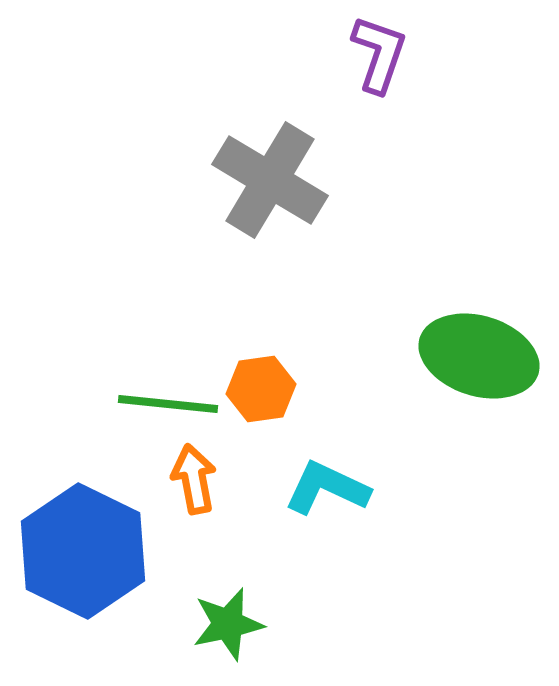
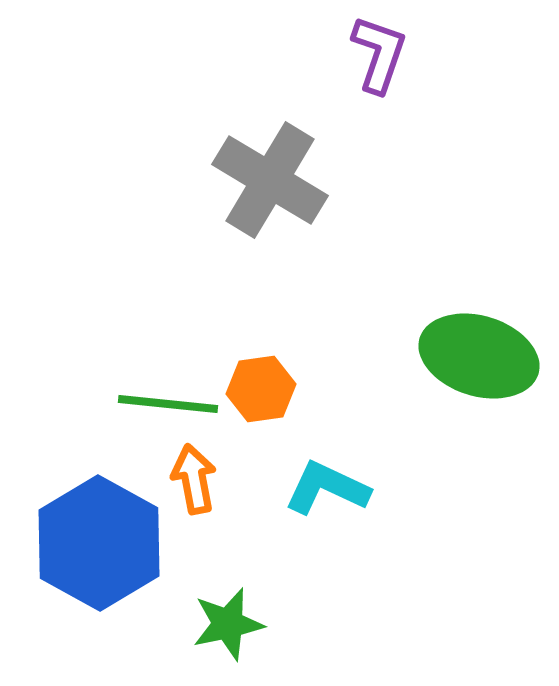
blue hexagon: moved 16 px right, 8 px up; rotated 3 degrees clockwise
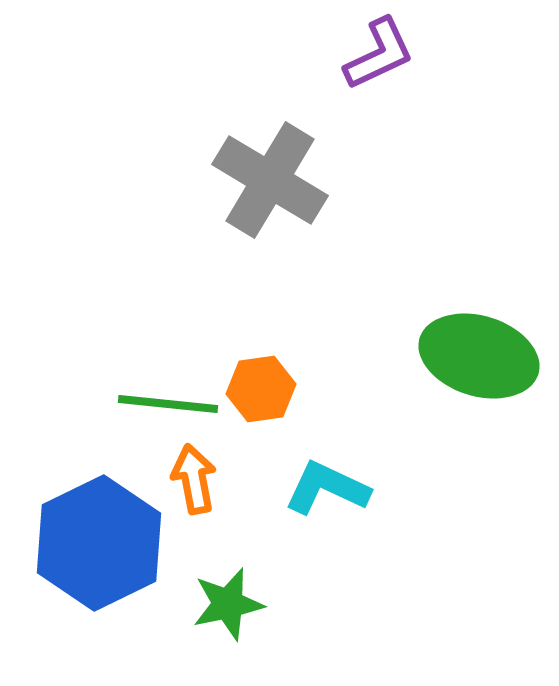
purple L-shape: rotated 46 degrees clockwise
blue hexagon: rotated 5 degrees clockwise
green star: moved 20 px up
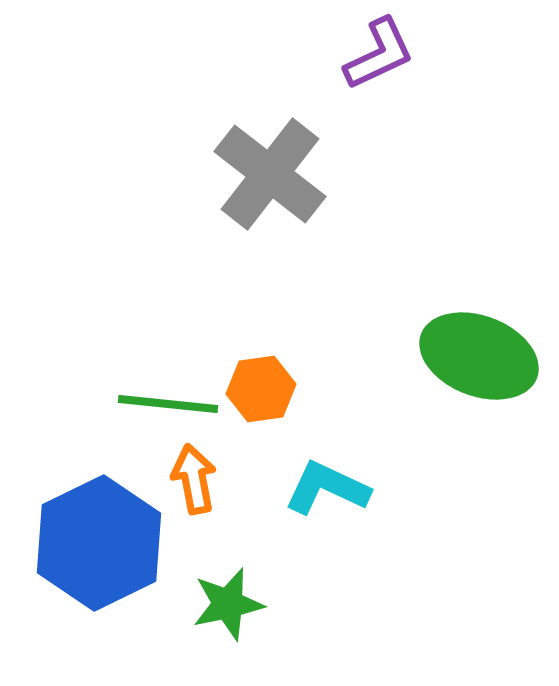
gray cross: moved 6 px up; rotated 7 degrees clockwise
green ellipse: rotated 4 degrees clockwise
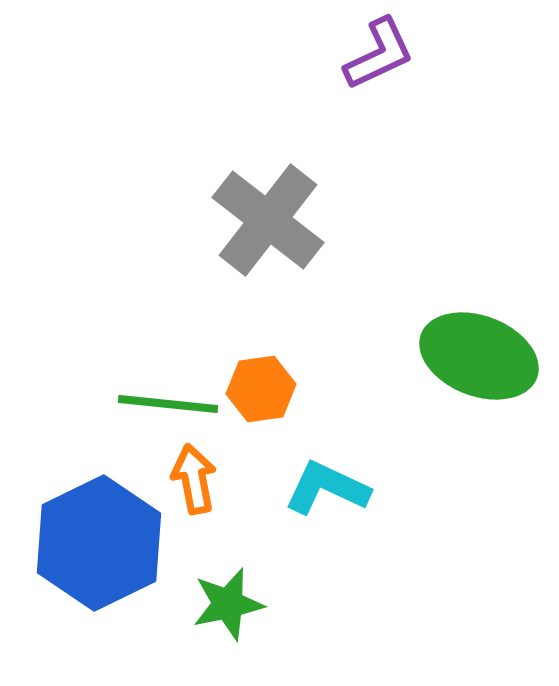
gray cross: moved 2 px left, 46 px down
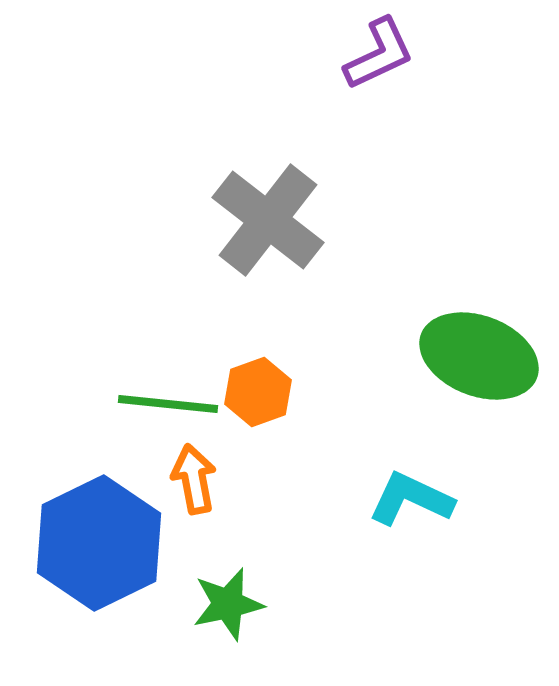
orange hexagon: moved 3 px left, 3 px down; rotated 12 degrees counterclockwise
cyan L-shape: moved 84 px right, 11 px down
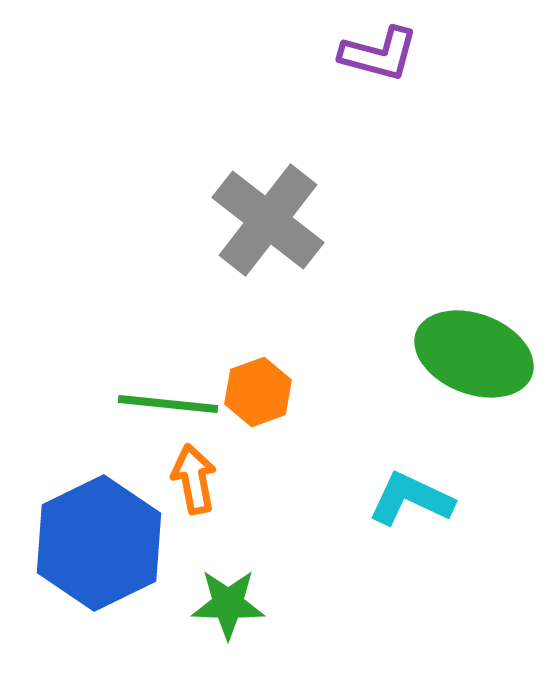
purple L-shape: rotated 40 degrees clockwise
green ellipse: moved 5 px left, 2 px up
green star: rotated 14 degrees clockwise
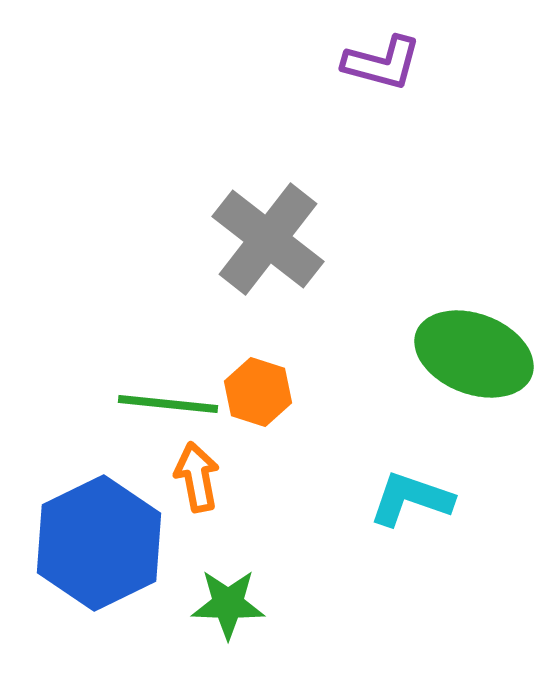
purple L-shape: moved 3 px right, 9 px down
gray cross: moved 19 px down
orange hexagon: rotated 22 degrees counterclockwise
orange arrow: moved 3 px right, 2 px up
cyan L-shape: rotated 6 degrees counterclockwise
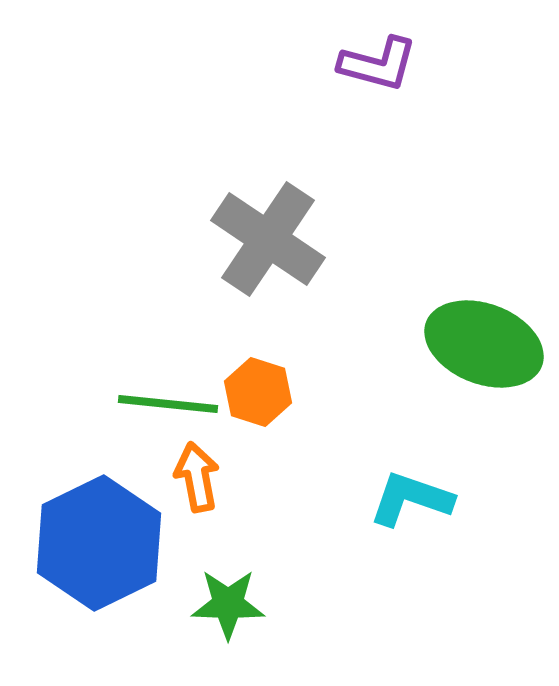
purple L-shape: moved 4 px left, 1 px down
gray cross: rotated 4 degrees counterclockwise
green ellipse: moved 10 px right, 10 px up
